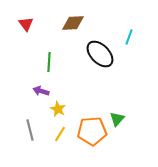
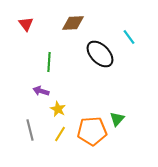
cyan line: rotated 56 degrees counterclockwise
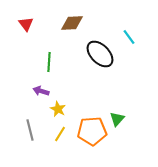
brown diamond: moved 1 px left
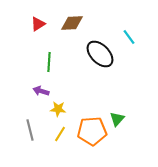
red triangle: moved 12 px right; rotated 35 degrees clockwise
yellow star: rotated 21 degrees counterclockwise
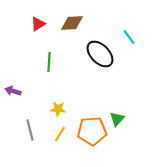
purple arrow: moved 28 px left
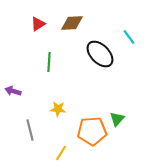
yellow line: moved 1 px right, 19 px down
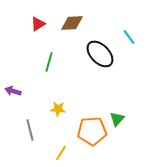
green line: rotated 12 degrees clockwise
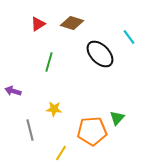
brown diamond: rotated 20 degrees clockwise
yellow star: moved 4 px left
green triangle: moved 1 px up
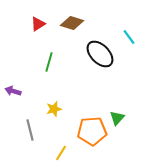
yellow star: rotated 21 degrees counterclockwise
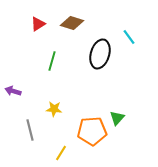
black ellipse: rotated 60 degrees clockwise
green line: moved 3 px right, 1 px up
yellow star: rotated 21 degrees clockwise
